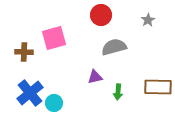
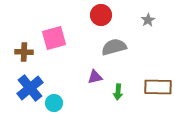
blue cross: moved 5 px up
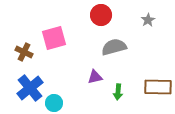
brown cross: rotated 24 degrees clockwise
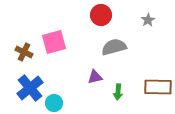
pink square: moved 4 px down
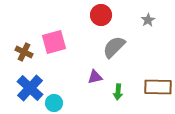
gray semicircle: rotated 30 degrees counterclockwise
blue cross: rotated 8 degrees counterclockwise
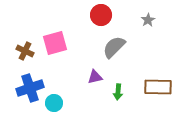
pink square: moved 1 px right, 1 px down
brown cross: moved 1 px right, 1 px up
blue cross: rotated 28 degrees clockwise
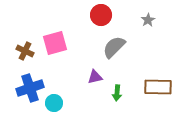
green arrow: moved 1 px left, 1 px down
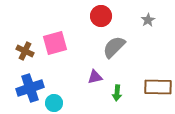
red circle: moved 1 px down
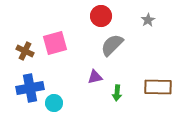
gray semicircle: moved 2 px left, 2 px up
blue cross: rotated 8 degrees clockwise
